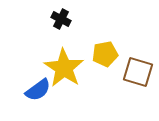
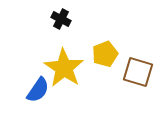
yellow pentagon: rotated 10 degrees counterclockwise
blue semicircle: rotated 20 degrees counterclockwise
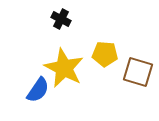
yellow pentagon: rotated 25 degrees clockwise
yellow star: rotated 6 degrees counterclockwise
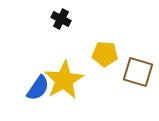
yellow star: moved 12 px down; rotated 15 degrees clockwise
blue semicircle: moved 2 px up
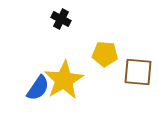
brown square: rotated 12 degrees counterclockwise
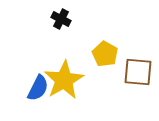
yellow pentagon: rotated 25 degrees clockwise
blue semicircle: rotated 8 degrees counterclockwise
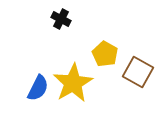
brown square: rotated 24 degrees clockwise
yellow star: moved 9 px right, 3 px down
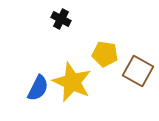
yellow pentagon: rotated 20 degrees counterclockwise
brown square: moved 1 px up
yellow star: moved 1 px left, 1 px up; rotated 18 degrees counterclockwise
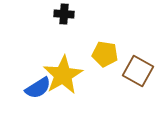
black cross: moved 3 px right, 5 px up; rotated 24 degrees counterclockwise
yellow star: moved 9 px left, 7 px up; rotated 18 degrees clockwise
blue semicircle: rotated 32 degrees clockwise
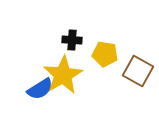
black cross: moved 8 px right, 26 px down
blue semicircle: moved 2 px right, 1 px down
